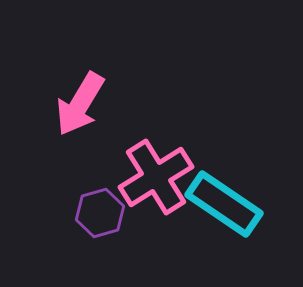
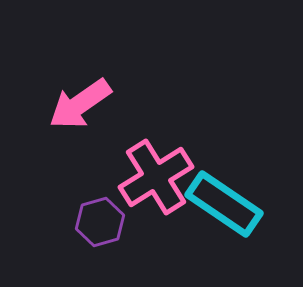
pink arrow: rotated 24 degrees clockwise
purple hexagon: moved 9 px down
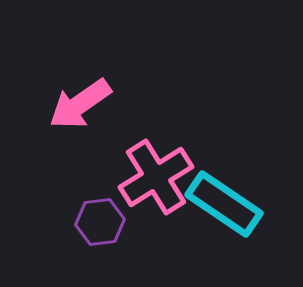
purple hexagon: rotated 9 degrees clockwise
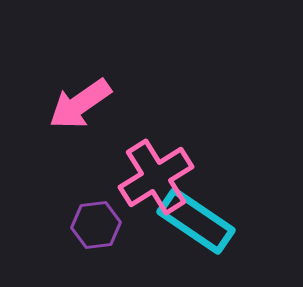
cyan rectangle: moved 28 px left, 17 px down
purple hexagon: moved 4 px left, 3 px down
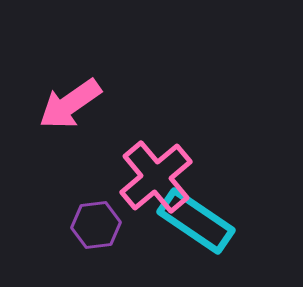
pink arrow: moved 10 px left
pink cross: rotated 8 degrees counterclockwise
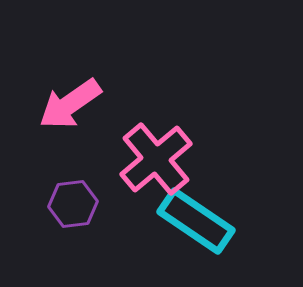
pink cross: moved 18 px up
purple hexagon: moved 23 px left, 21 px up
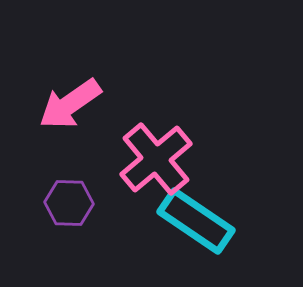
purple hexagon: moved 4 px left, 1 px up; rotated 9 degrees clockwise
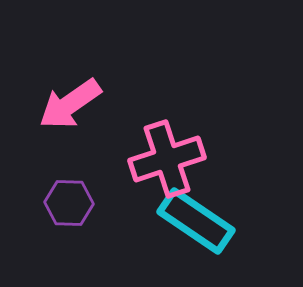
pink cross: moved 11 px right; rotated 22 degrees clockwise
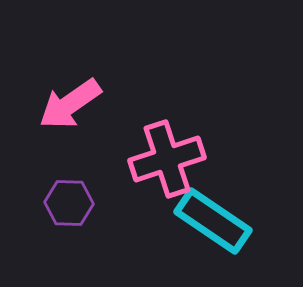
cyan rectangle: moved 17 px right
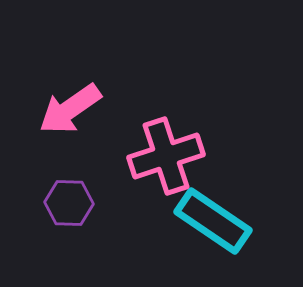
pink arrow: moved 5 px down
pink cross: moved 1 px left, 3 px up
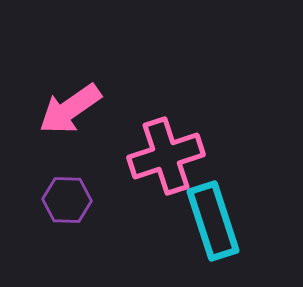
purple hexagon: moved 2 px left, 3 px up
cyan rectangle: rotated 38 degrees clockwise
